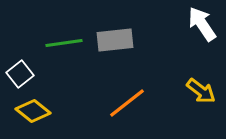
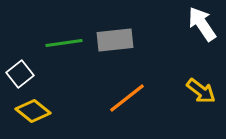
orange line: moved 5 px up
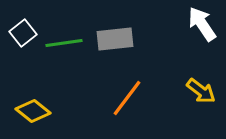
gray rectangle: moved 1 px up
white square: moved 3 px right, 41 px up
orange line: rotated 15 degrees counterclockwise
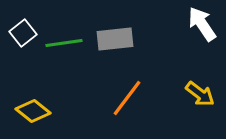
yellow arrow: moved 1 px left, 3 px down
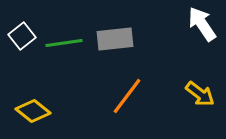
white square: moved 1 px left, 3 px down
orange line: moved 2 px up
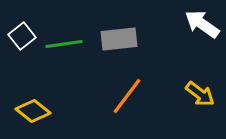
white arrow: rotated 21 degrees counterclockwise
gray rectangle: moved 4 px right
green line: moved 1 px down
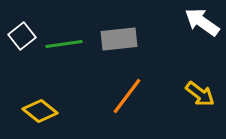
white arrow: moved 2 px up
yellow diamond: moved 7 px right
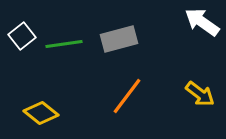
gray rectangle: rotated 9 degrees counterclockwise
yellow diamond: moved 1 px right, 2 px down
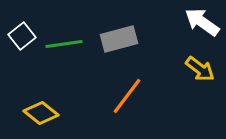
yellow arrow: moved 25 px up
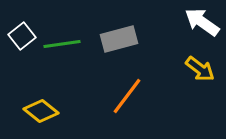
green line: moved 2 px left
yellow diamond: moved 2 px up
